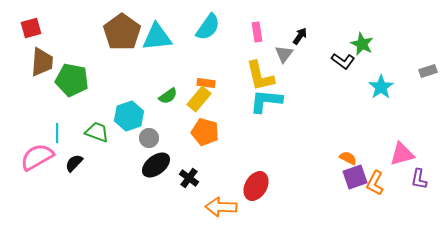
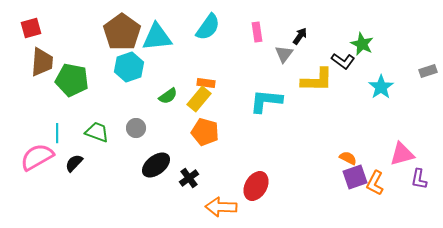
yellow L-shape: moved 57 px right, 4 px down; rotated 76 degrees counterclockwise
cyan hexagon: moved 49 px up
gray circle: moved 13 px left, 10 px up
black cross: rotated 18 degrees clockwise
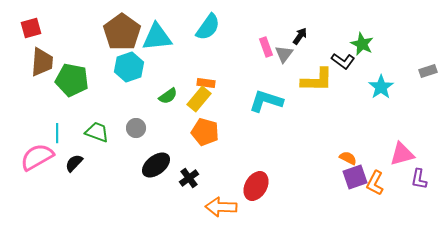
pink rectangle: moved 9 px right, 15 px down; rotated 12 degrees counterclockwise
cyan L-shape: rotated 12 degrees clockwise
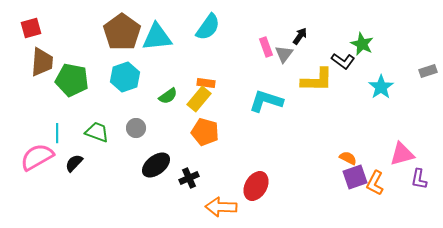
cyan hexagon: moved 4 px left, 10 px down
black cross: rotated 12 degrees clockwise
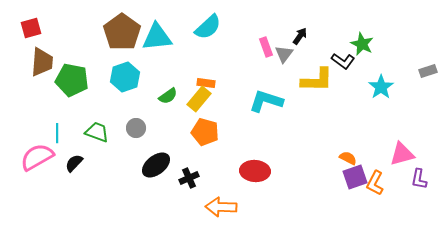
cyan semicircle: rotated 12 degrees clockwise
red ellipse: moved 1 px left, 15 px up; rotated 64 degrees clockwise
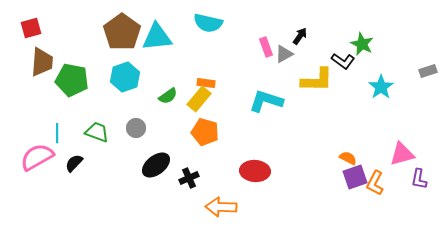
cyan semicircle: moved 4 px up; rotated 56 degrees clockwise
gray triangle: rotated 24 degrees clockwise
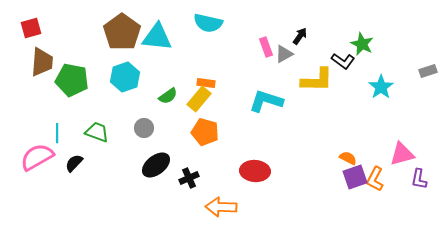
cyan triangle: rotated 12 degrees clockwise
gray circle: moved 8 px right
orange L-shape: moved 4 px up
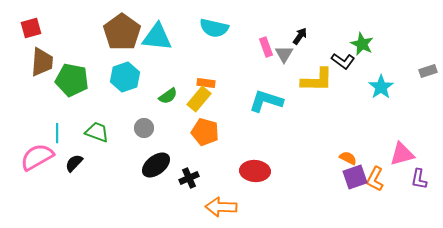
cyan semicircle: moved 6 px right, 5 px down
gray triangle: rotated 30 degrees counterclockwise
